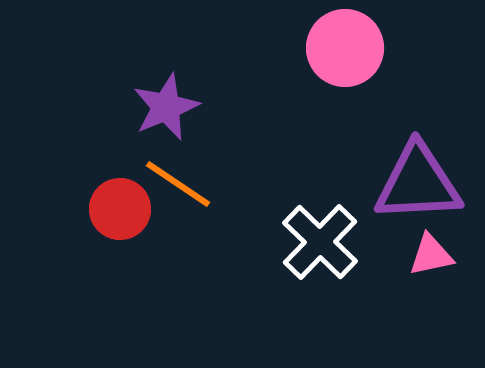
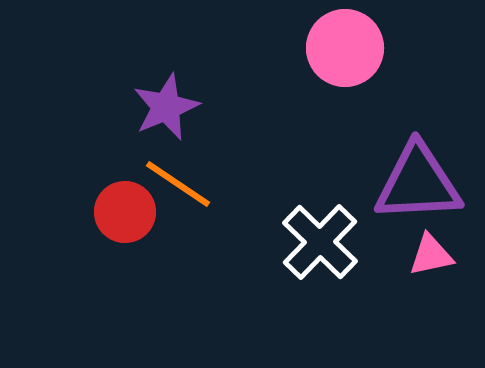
red circle: moved 5 px right, 3 px down
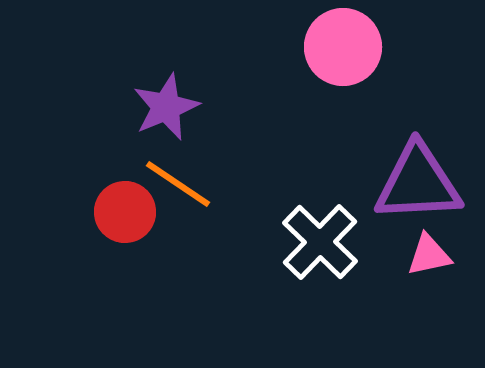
pink circle: moved 2 px left, 1 px up
pink triangle: moved 2 px left
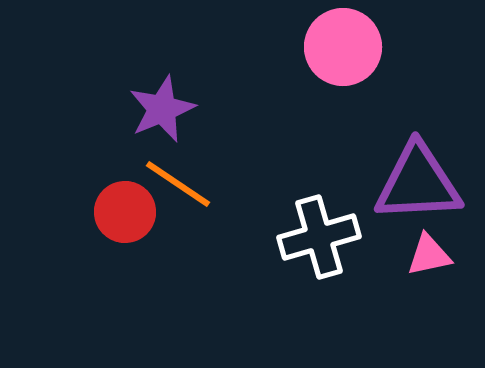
purple star: moved 4 px left, 2 px down
white cross: moved 1 px left, 5 px up; rotated 30 degrees clockwise
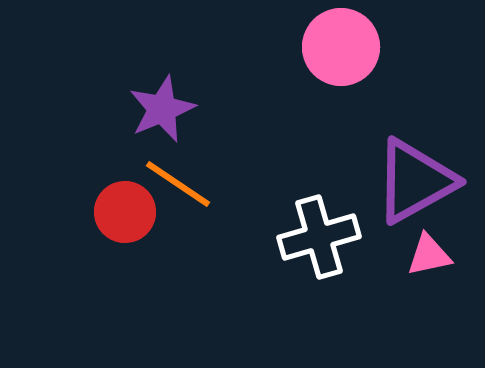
pink circle: moved 2 px left
purple triangle: moved 3 px left, 2 px up; rotated 26 degrees counterclockwise
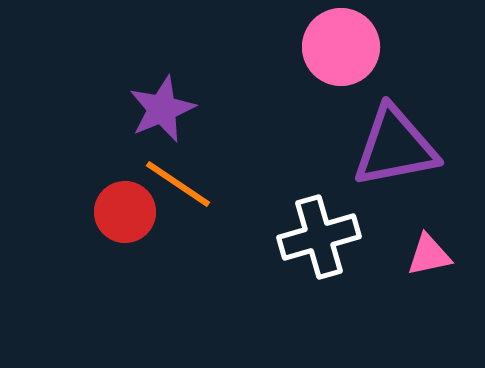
purple triangle: moved 20 px left, 34 px up; rotated 18 degrees clockwise
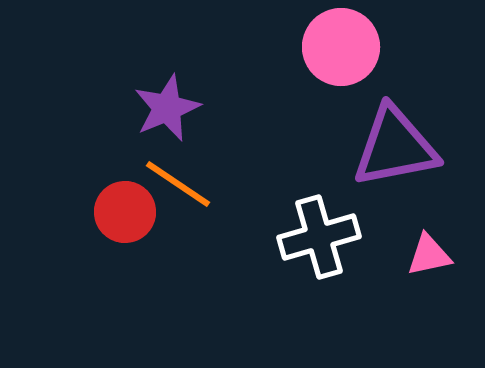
purple star: moved 5 px right, 1 px up
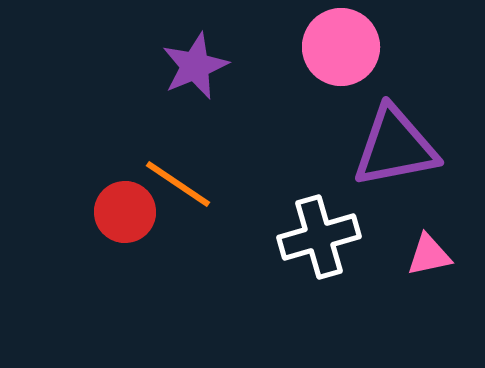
purple star: moved 28 px right, 42 px up
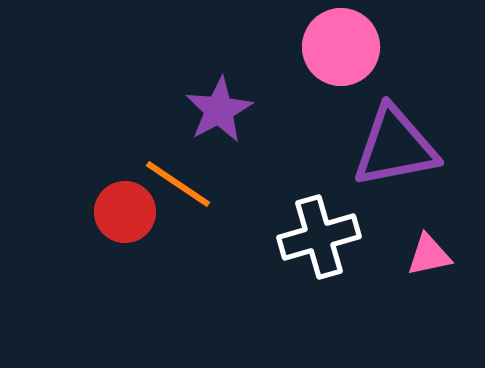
purple star: moved 24 px right, 44 px down; rotated 6 degrees counterclockwise
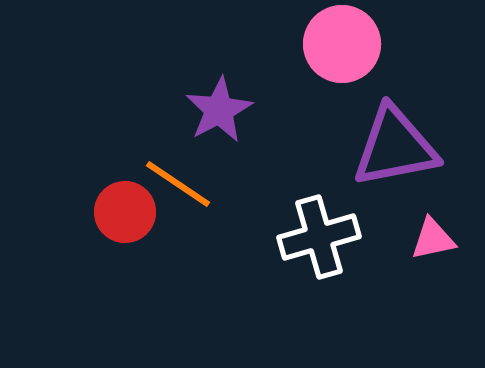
pink circle: moved 1 px right, 3 px up
pink triangle: moved 4 px right, 16 px up
